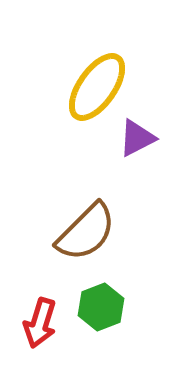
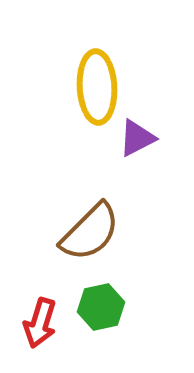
yellow ellipse: rotated 38 degrees counterclockwise
brown semicircle: moved 4 px right
green hexagon: rotated 9 degrees clockwise
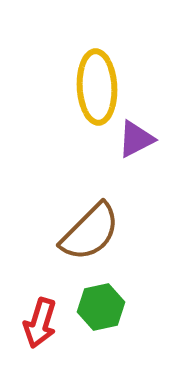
purple triangle: moved 1 px left, 1 px down
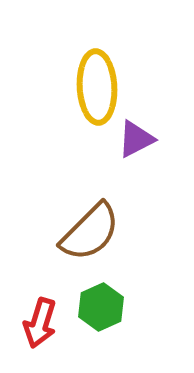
green hexagon: rotated 12 degrees counterclockwise
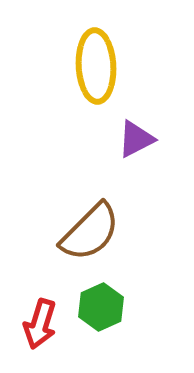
yellow ellipse: moved 1 px left, 21 px up
red arrow: moved 1 px down
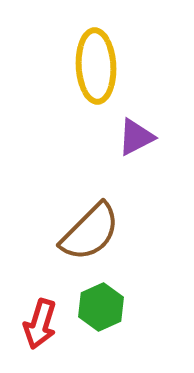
purple triangle: moved 2 px up
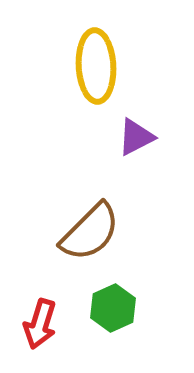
green hexagon: moved 12 px right, 1 px down
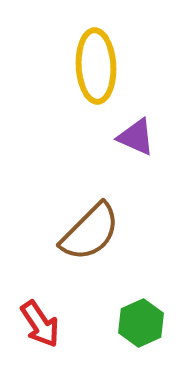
purple triangle: rotated 51 degrees clockwise
green hexagon: moved 28 px right, 15 px down
red arrow: rotated 51 degrees counterclockwise
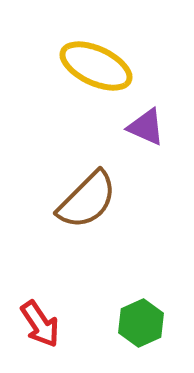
yellow ellipse: rotated 62 degrees counterclockwise
purple triangle: moved 10 px right, 10 px up
brown semicircle: moved 3 px left, 32 px up
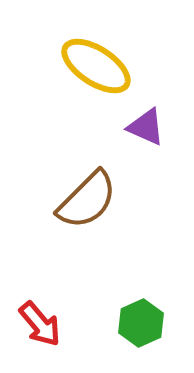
yellow ellipse: rotated 8 degrees clockwise
red arrow: rotated 6 degrees counterclockwise
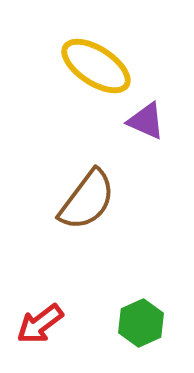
purple triangle: moved 6 px up
brown semicircle: rotated 8 degrees counterclockwise
red arrow: rotated 93 degrees clockwise
